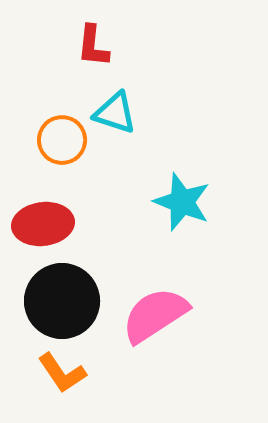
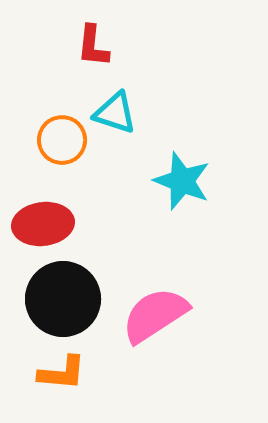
cyan star: moved 21 px up
black circle: moved 1 px right, 2 px up
orange L-shape: rotated 51 degrees counterclockwise
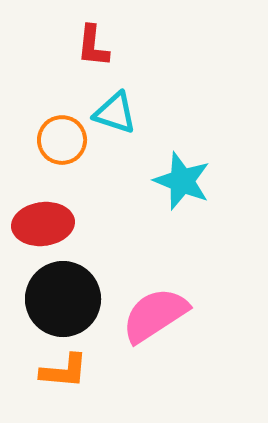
orange L-shape: moved 2 px right, 2 px up
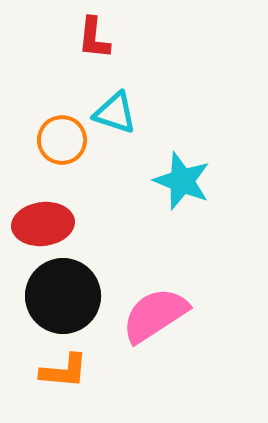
red L-shape: moved 1 px right, 8 px up
black circle: moved 3 px up
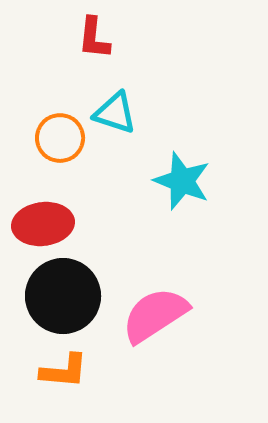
orange circle: moved 2 px left, 2 px up
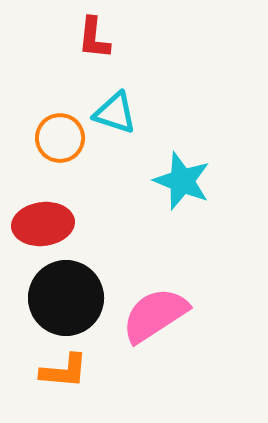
black circle: moved 3 px right, 2 px down
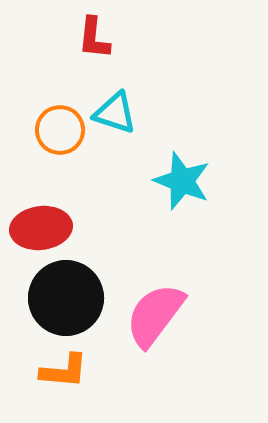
orange circle: moved 8 px up
red ellipse: moved 2 px left, 4 px down
pink semicircle: rotated 20 degrees counterclockwise
